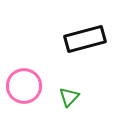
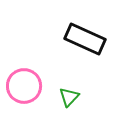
black rectangle: rotated 39 degrees clockwise
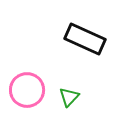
pink circle: moved 3 px right, 4 px down
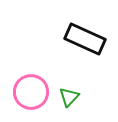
pink circle: moved 4 px right, 2 px down
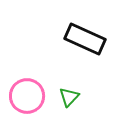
pink circle: moved 4 px left, 4 px down
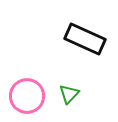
green triangle: moved 3 px up
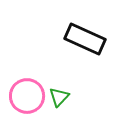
green triangle: moved 10 px left, 3 px down
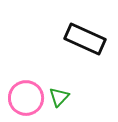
pink circle: moved 1 px left, 2 px down
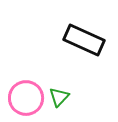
black rectangle: moved 1 px left, 1 px down
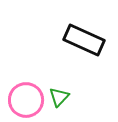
pink circle: moved 2 px down
